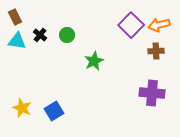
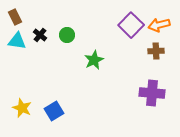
green star: moved 1 px up
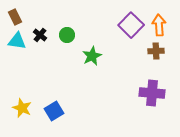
orange arrow: rotated 100 degrees clockwise
green star: moved 2 px left, 4 px up
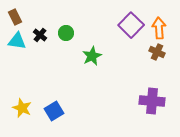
orange arrow: moved 3 px down
green circle: moved 1 px left, 2 px up
brown cross: moved 1 px right, 1 px down; rotated 28 degrees clockwise
purple cross: moved 8 px down
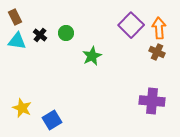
blue square: moved 2 px left, 9 px down
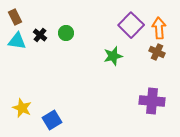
green star: moved 21 px right; rotated 12 degrees clockwise
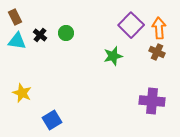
yellow star: moved 15 px up
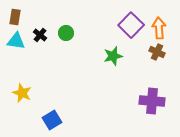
brown rectangle: rotated 35 degrees clockwise
cyan triangle: moved 1 px left
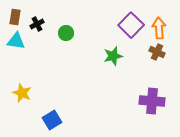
black cross: moved 3 px left, 11 px up; rotated 24 degrees clockwise
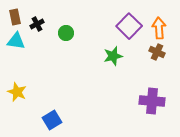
brown rectangle: rotated 21 degrees counterclockwise
purple square: moved 2 px left, 1 px down
yellow star: moved 5 px left, 1 px up
